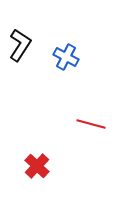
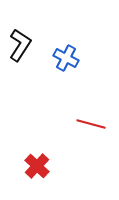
blue cross: moved 1 px down
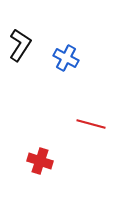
red cross: moved 3 px right, 5 px up; rotated 25 degrees counterclockwise
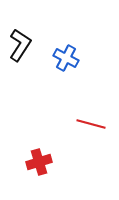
red cross: moved 1 px left, 1 px down; rotated 35 degrees counterclockwise
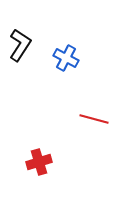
red line: moved 3 px right, 5 px up
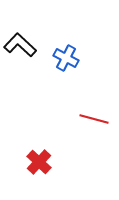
black L-shape: rotated 80 degrees counterclockwise
red cross: rotated 30 degrees counterclockwise
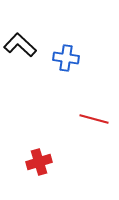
blue cross: rotated 20 degrees counterclockwise
red cross: rotated 30 degrees clockwise
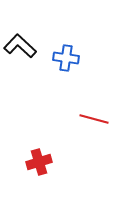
black L-shape: moved 1 px down
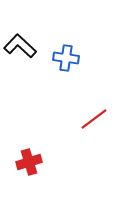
red line: rotated 52 degrees counterclockwise
red cross: moved 10 px left
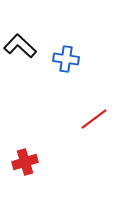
blue cross: moved 1 px down
red cross: moved 4 px left
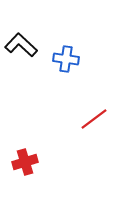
black L-shape: moved 1 px right, 1 px up
